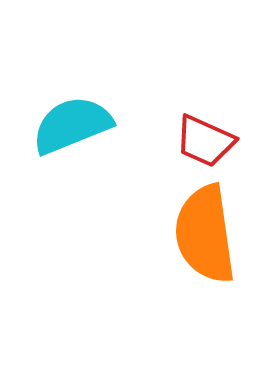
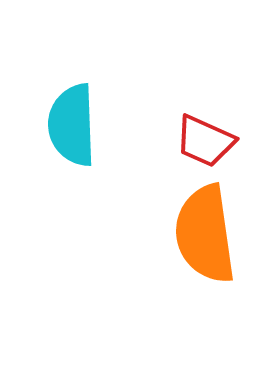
cyan semicircle: rotated 70 degrees counterclockwise
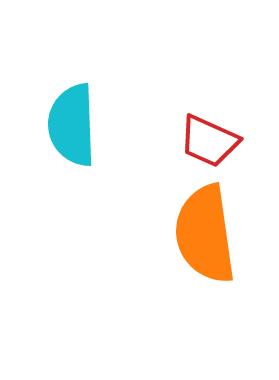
red trapezoid: moved 4 px right
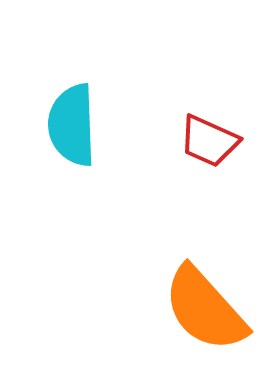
orange semicircle: moved 75 px down; rotated 34 degrees counterclockwise
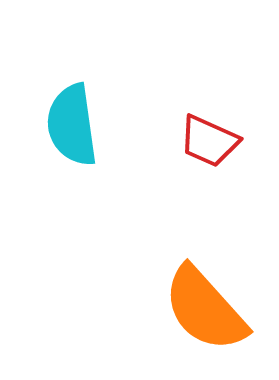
cyan semicircle: rotated 6 degrees counterclockwise
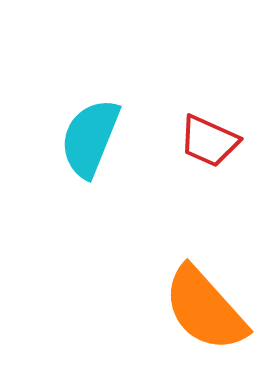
cyan semicircle: moved 18 px right, 13 px down; rotated 30 degrees clockwise
